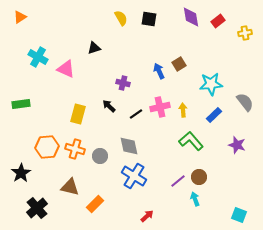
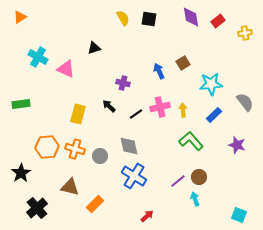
yellow semicircle: moved 2 px right
brown square: moved 4 px right, 1 px up
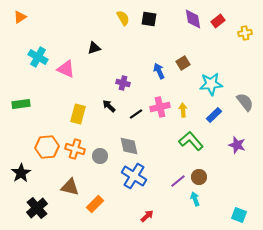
purple diamond: moved 2 px right, 2 px down
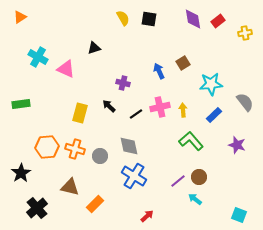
yellow rectangle: moved 2 px right, 1 px up
cyan arrow: rotated 32 degrees counterclockwise
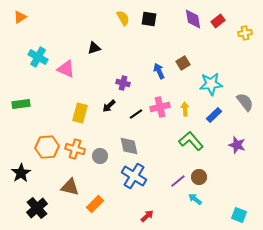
black arrow: rotated 88 degrees counterclockwise
yellow arrow: moved 2 px right, 1 px up
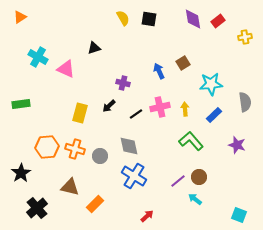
yellow cross: moved 4 px down
gray semicircle: rotated 30 degrees clockwise
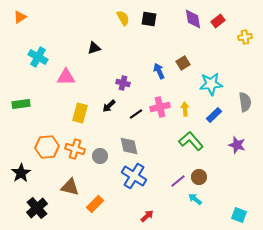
pink triangle: moved 8 px down; rotated 24 degrees counterclockwise
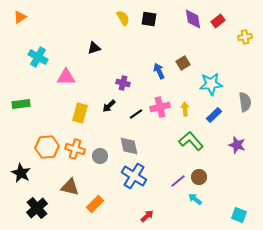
black star: rotated 12 degrees counterclockwise
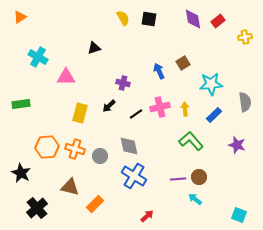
purple line: moved 2 px up; rotated 35 degrees clockwise
